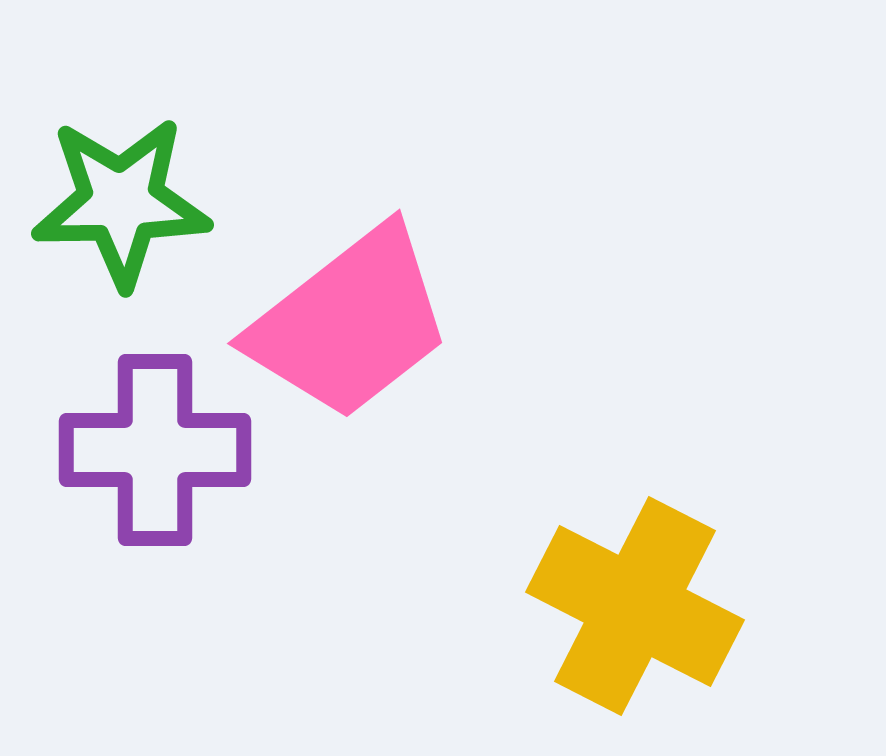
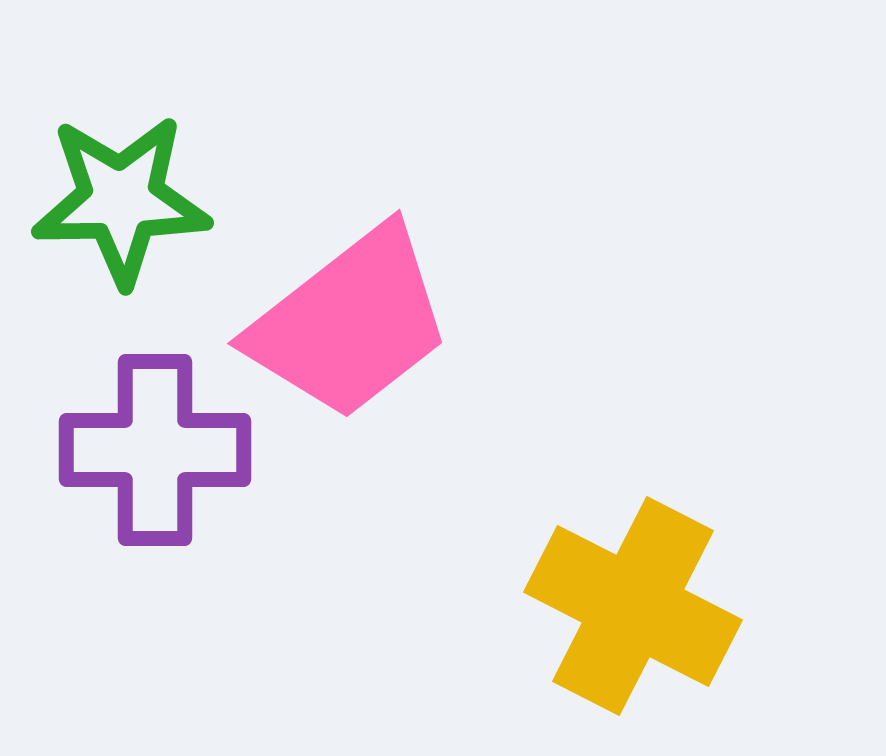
green star: moved 2 px up
yellow cross: moved 2 px left
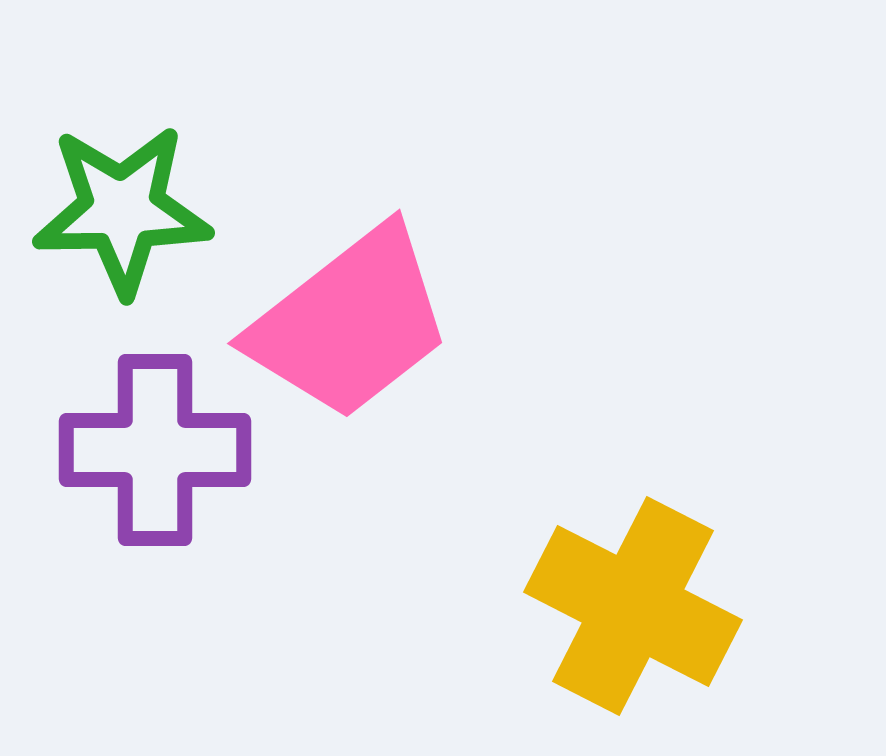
green star: moved 1 px right, 10 px down
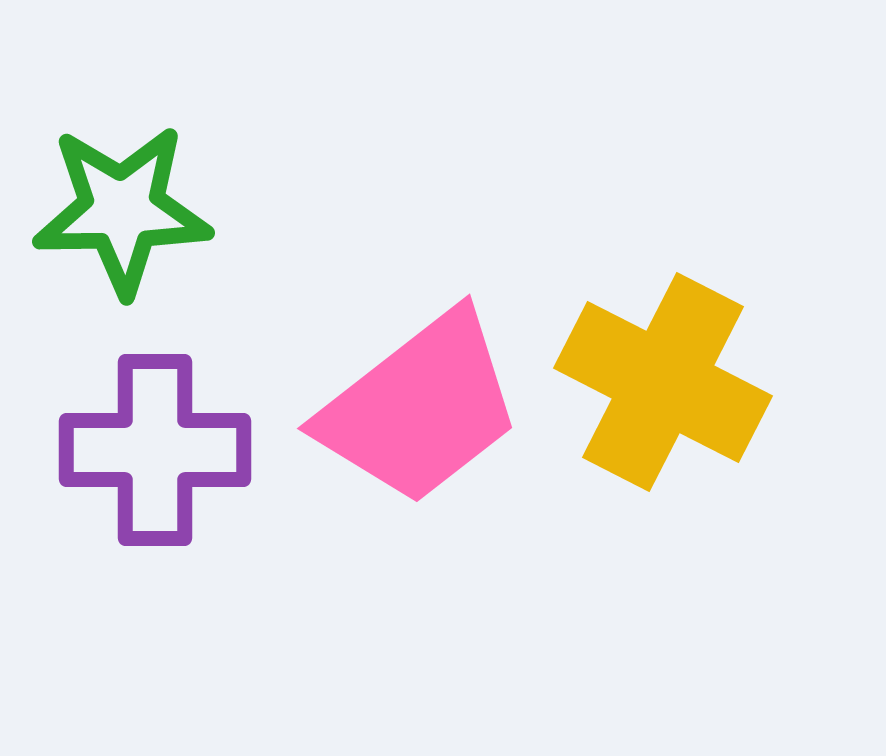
pink trapezoid: moved 70 px right, 85 px down
yellow cross: moved 30 px right, 224 px up
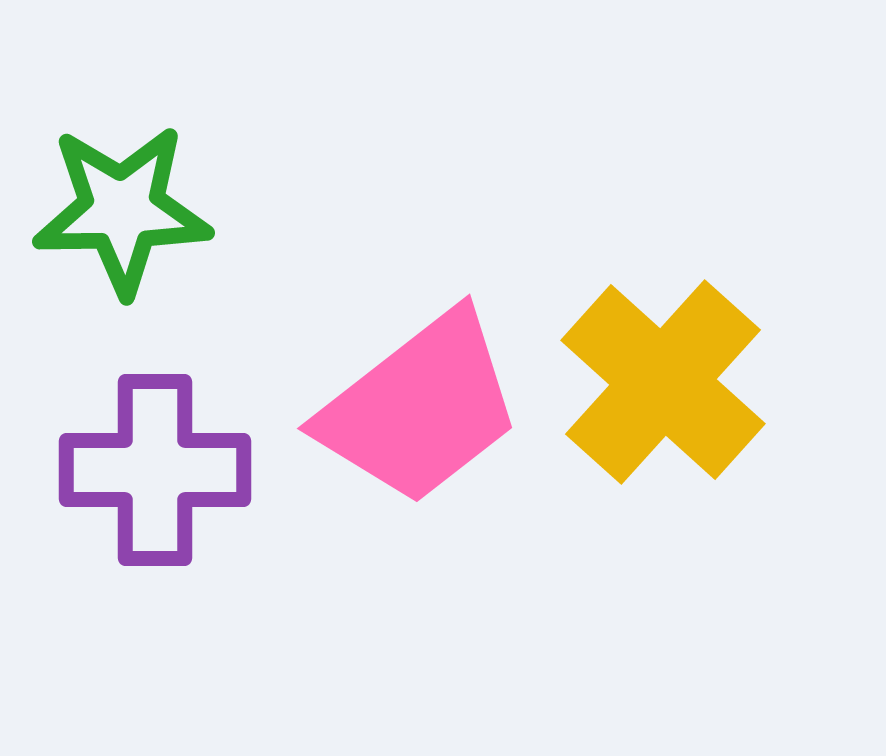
yellow cross: rotated 15 degrees clockwise
purple cross: moved 20 px down
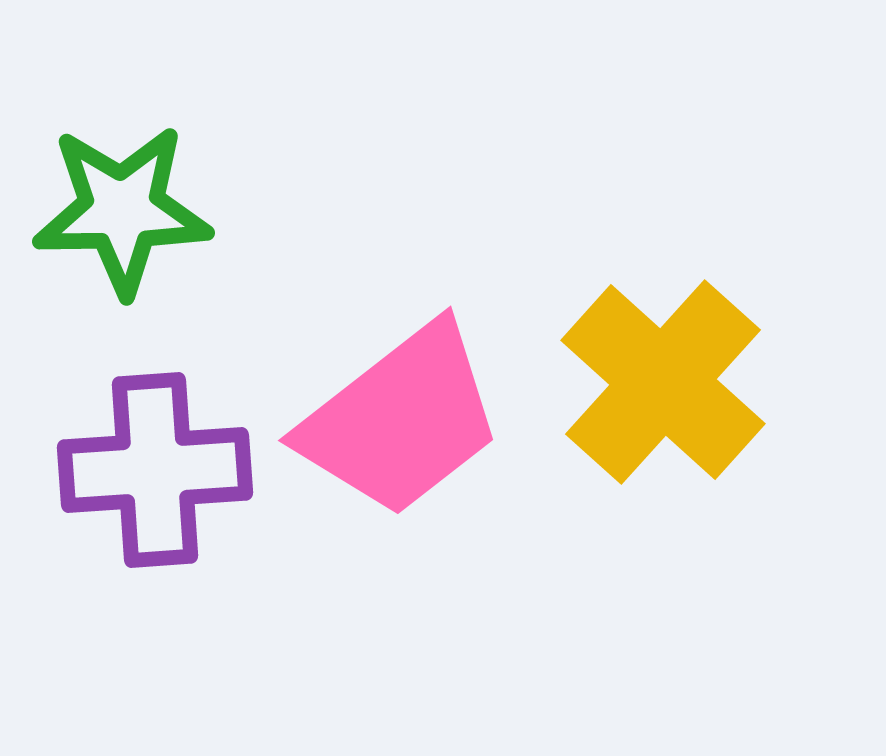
pink trapezoid: moved 19 px left, 12 px down
purple cross: rotated 4 degrees counterclockwise
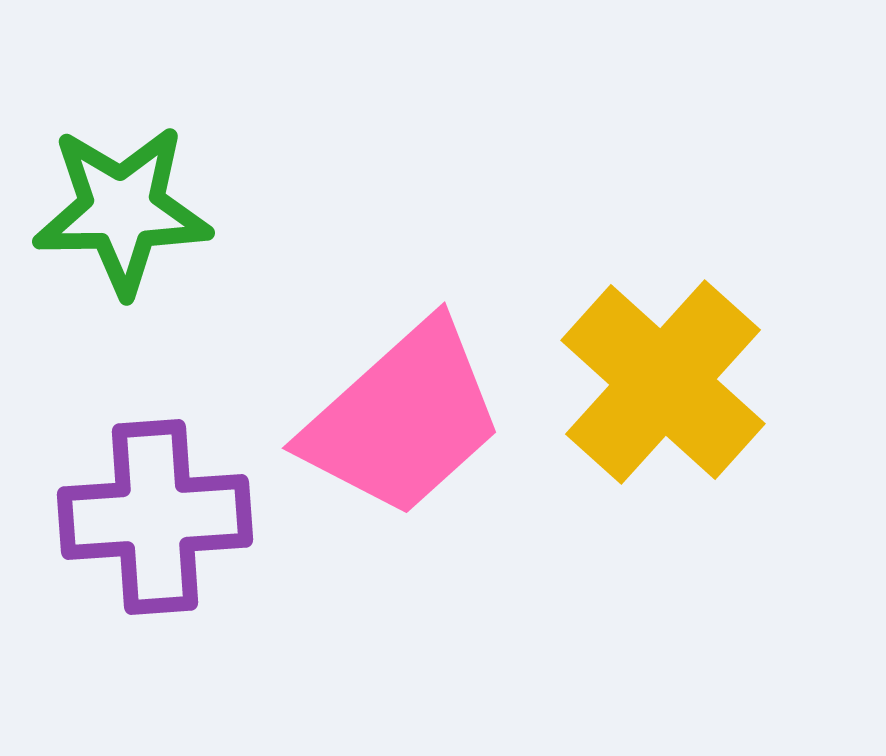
pink trapezoid: moved 2 px right, 1 px up; rotated 4 degrees counterclockwise
purple cross: moved 47 px down
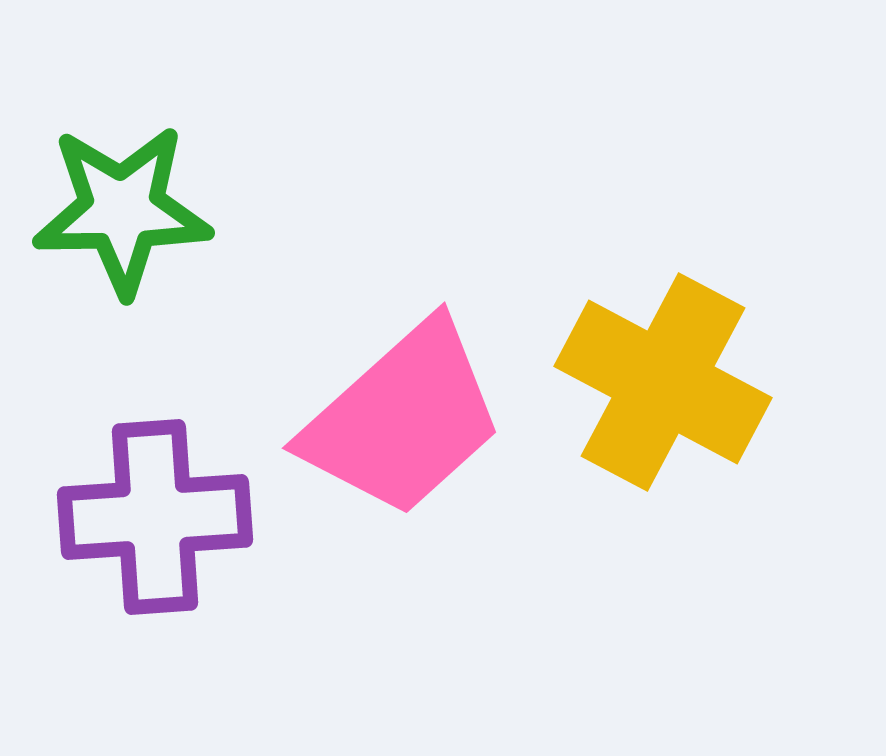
yellow cross: rotated 14 degrees counterclockwise
